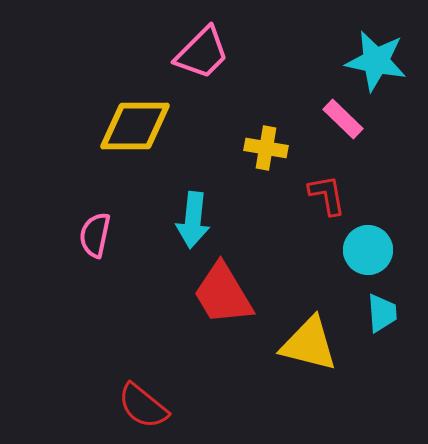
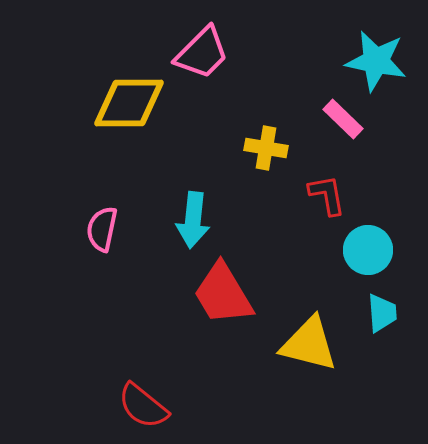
yellow diamond: moved 6 px left, 23 px up
pink semicircle: moved 7 px right, 6 px up
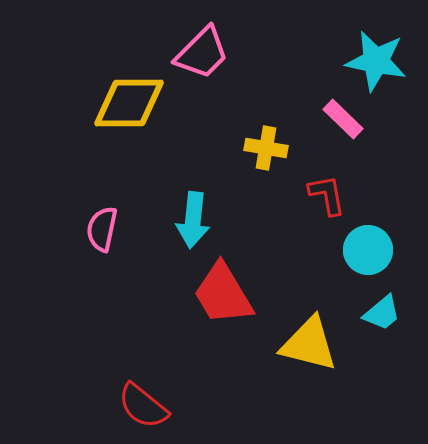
cyan trapezoid: rotated 54 degrees clockwise
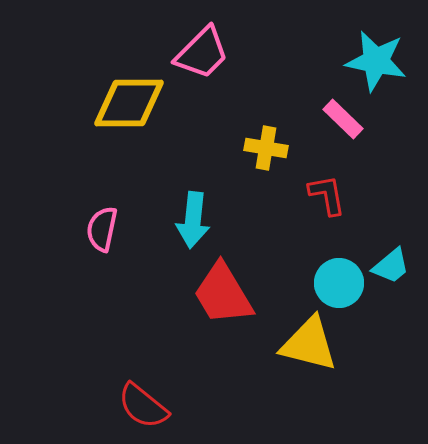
cyan circle: moved 29 px left, 33 px down
cyan trapezoid: moved 9 px right, 47 px up
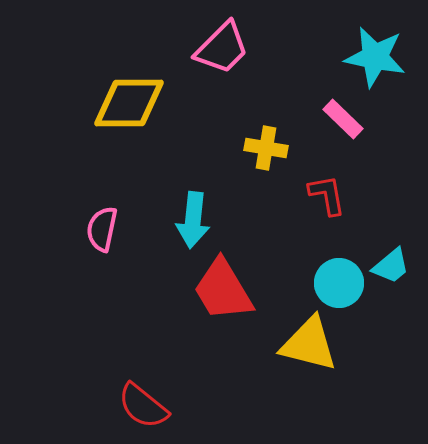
pink trapezoid: moved 20 px right, 5 px up
cyan star: moved 1 px left, 4 px up
red trapezoid: moved 4 px up
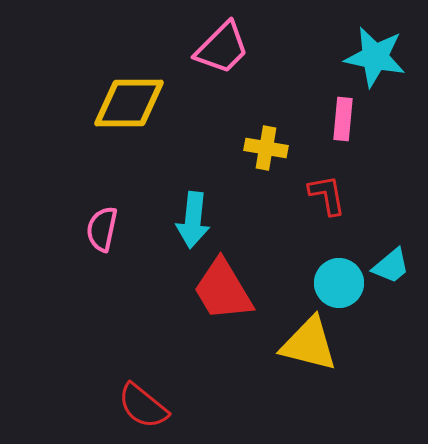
pink rectangle: rotated 51 degrees clockwise
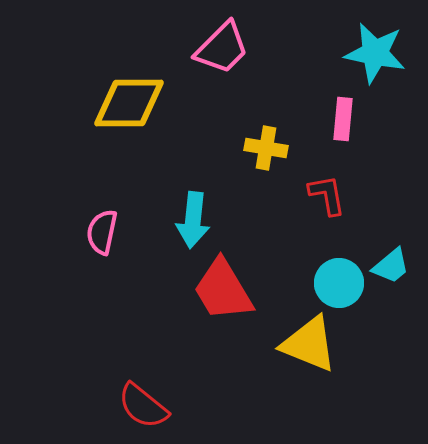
cyan star: moved 4 px up
pink semicircle: moved 3 px down
yellow triangle: rotated 8 degrees clockwise
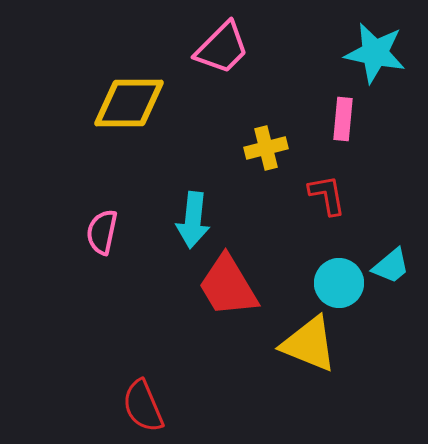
yellow cross: rotated 24 degrees counterclockwise
red trapezoid: moved 5 px right, 4 px up
red semicircle: rotated 28 degrees clockwise
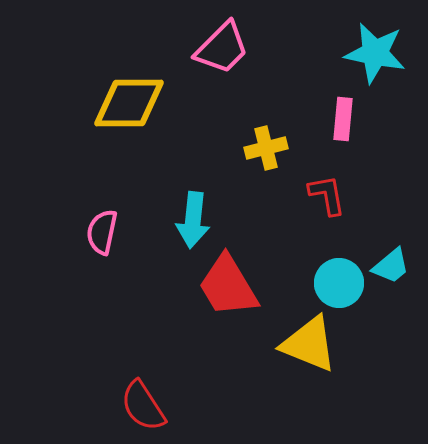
red semicircle: rotated 10 degrees counterclockwise
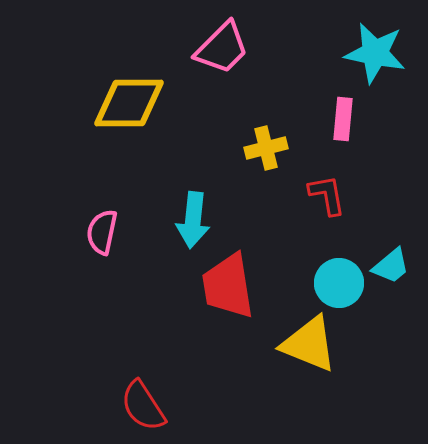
red trapezoid: rotated 22 degrees clockwise
